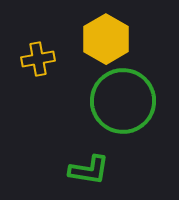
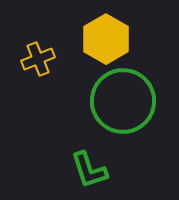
yellow cross: rotated 12 degrees counterclockwise
green L-shape: rotated 63 degrees clockwise
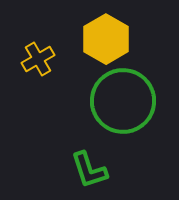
yellow cross: rotated 8 degrees counterclockwise
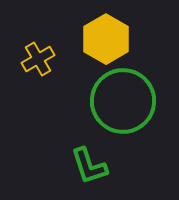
green L-shape: moved 4 px up
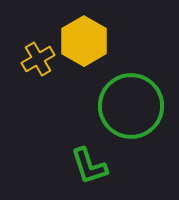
yellow hexagon: moved 22 px left, 2 px down
green circle: moved 8 px right, 5 px down
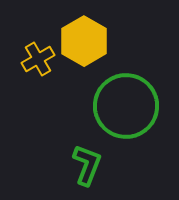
green circle: moved 5 px left
green L-shape: moved 2 px left, 1 px up; rotated 141 degrees counterclockwise
